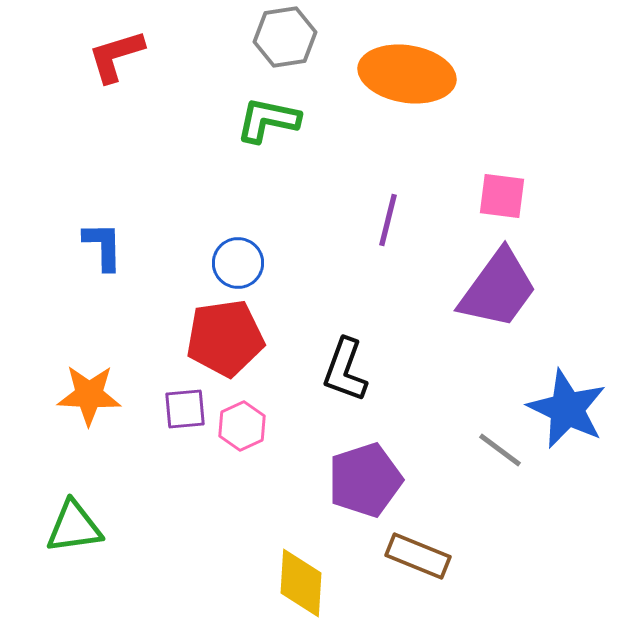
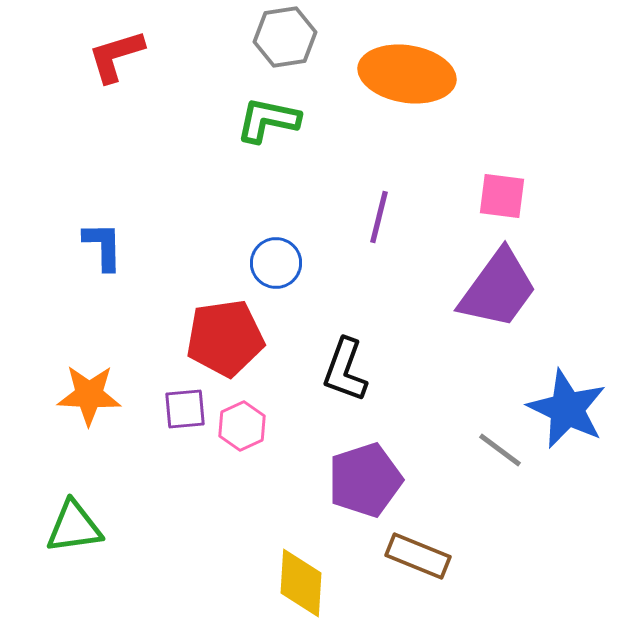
purple line: moved 9 px left, 3 px up
blue circle: moved 38 px right
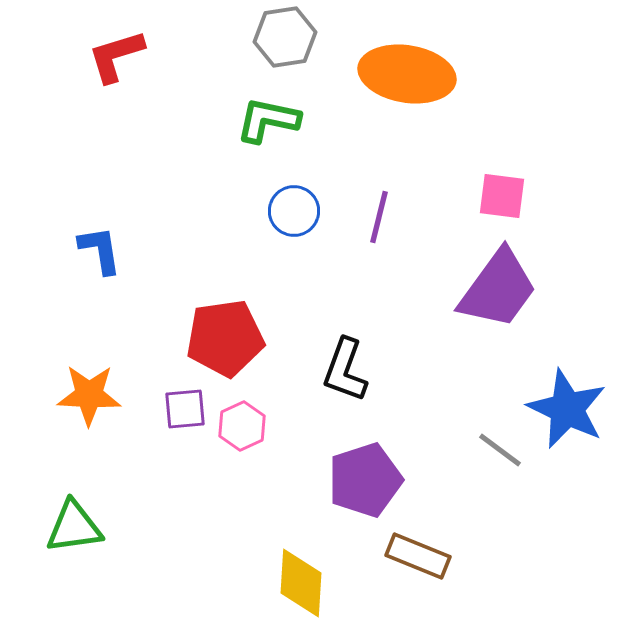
blue L-shape: moved 3 px left, 4 px down; rotated 8 degrees counterclockwise
blue circle: moved 18 px right, 52 px up
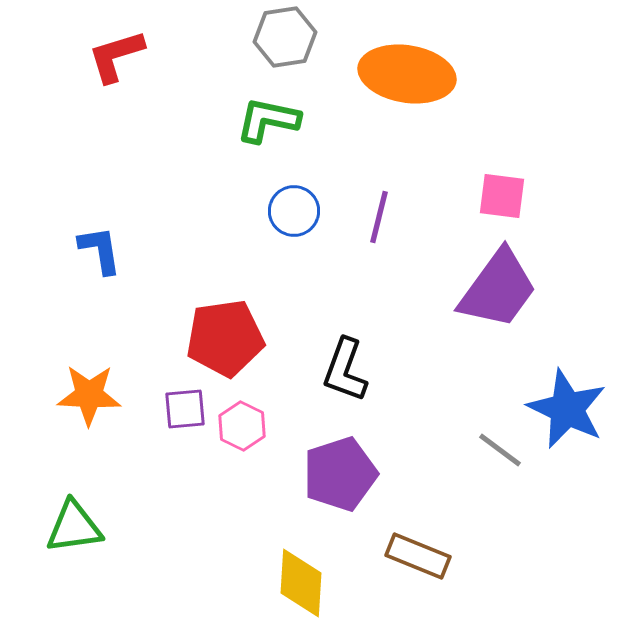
pink hexagon: rotated 9 degrees counterclockwise
purple pentagon: moved 25 px left, 6 px up
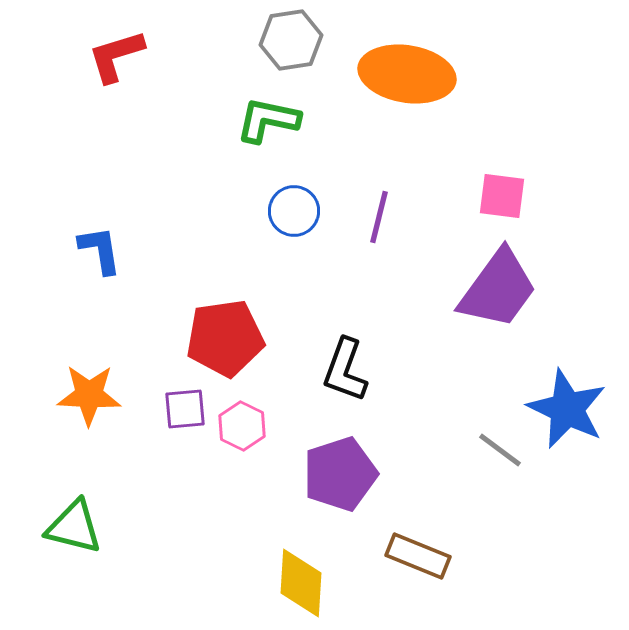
gray hexagon: moved 6 px right, 3 px down
green triangle: rotated 22 degrees clockwise
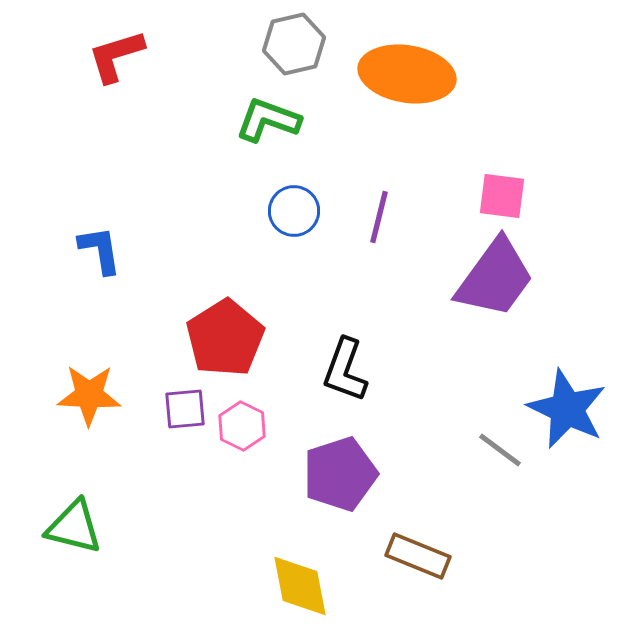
gray hexagon: moved 3 px right, 4 px down; rotated 4 degrees counterclockwise
green L-shape: rotated 8 degrees clockwise
purple trapezoid: moved 3 px left, 11 px up
red pentagon: rotated 24 degrees counterclockwise
yellow diamond: moved 1 px left, 3 px down; rotated 14 degrees counterclockwise
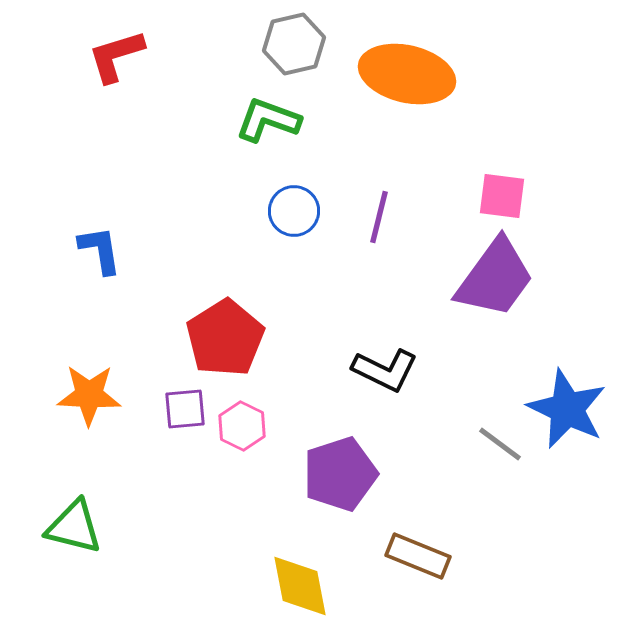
orange ellipse: rotated 4 degrees clockwise
black L-shape: moved 40 px right; rotated 84 degrees counterclockwise
gray line: moved 6 px up
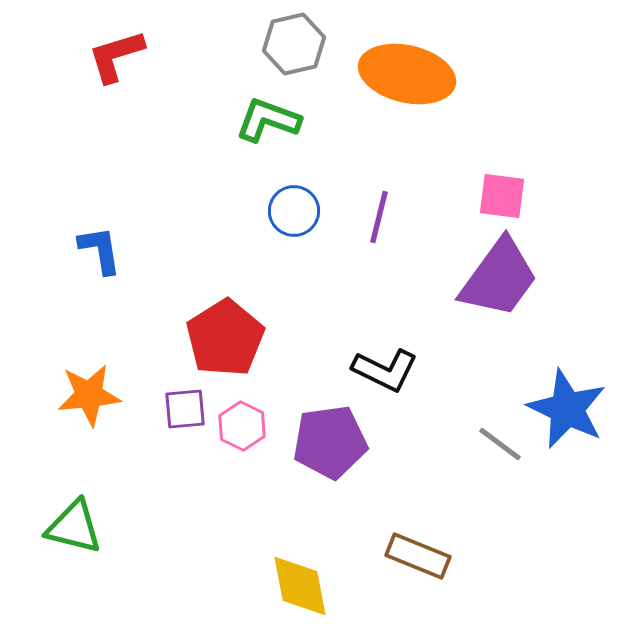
purple trapezoid: moved 4 px right
orange star: rotated 8 degrees counterclockwise
purple pentagon: moved 10 px left, 32 px up; rotated 10 degrees clockwise
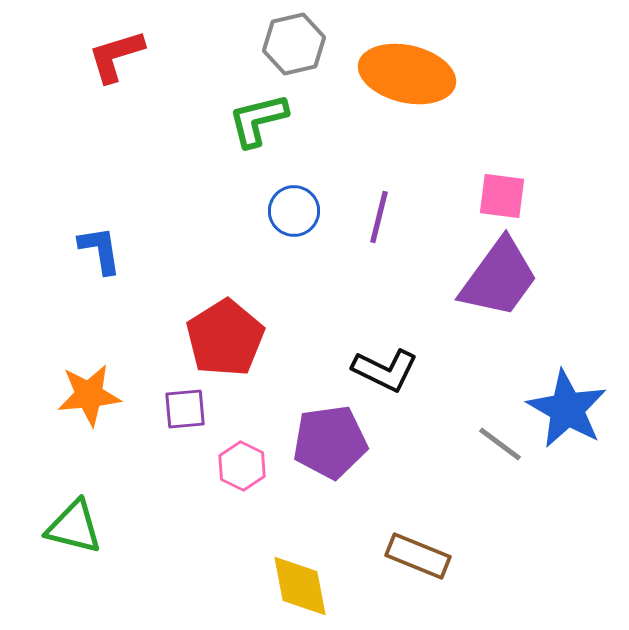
green L-shape: moved 10 px left; rotated 34 degrees counterclockwise
blue star: rotated 4 degrees clockwise
pink hexagon: moved 40 px down
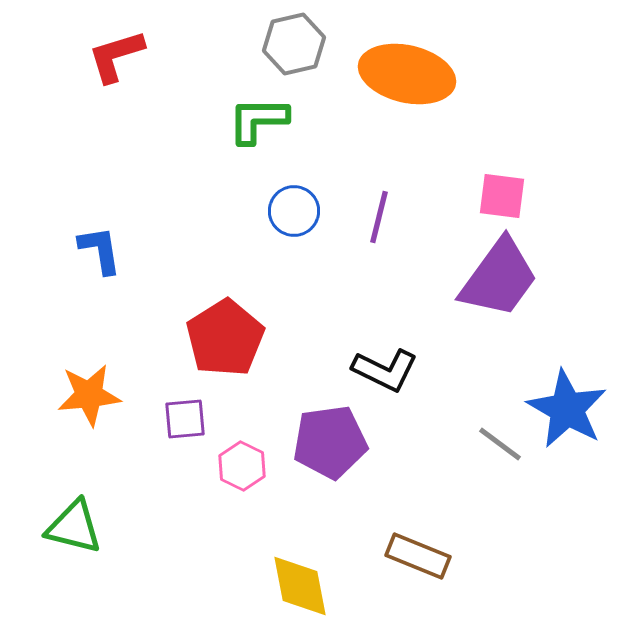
green L-shape: rotated 14 degrees clockwise
purple square: moved 10 px down
